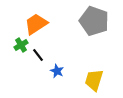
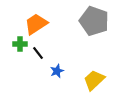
green cross: moved 1 px left, 1 px up; rotated 32 degrees clockwise
black line: moved 2 px up
blue star: rotated 24 degrees clockwise
yellow trapezoid: rotated 30 degrees clockwise
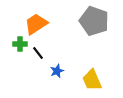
yellow trapezoid: moved 2 px left; rotated 70 degrees counterclockwise
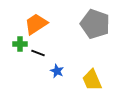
gray pentagon: moved 1 px right, 3 px down
black line: rotated 32 degrees counterclockwise
blue star: rotated 24 degrees counterclockwise
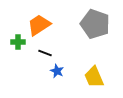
orange trapezoid: moved 3 px right, 1 px down
green cross: moved 2 px left, 2 px up
black line: moved 7 px right
yellow trapezoid: moved 2 px right, 3 px up
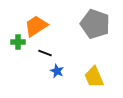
orange trapezoid: moved 3 px left, 1 px down
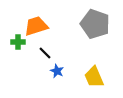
orange trapezoid: rotated 15 degrees clockwise
black line: rotated 24 degrees clockwise
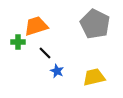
gray pentagon: rotated 8 degrees clockwise
yellow trapezoid: rotated 100 degrees clockwise
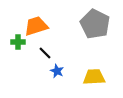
yellow trapezoid: rotated 10 degrees clockwise
